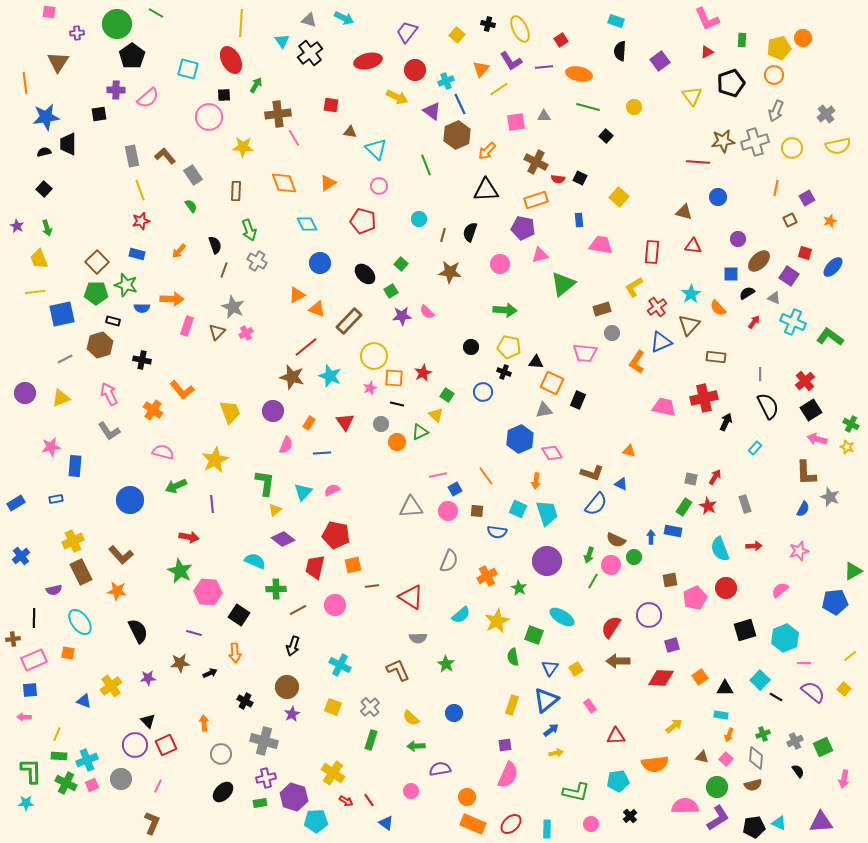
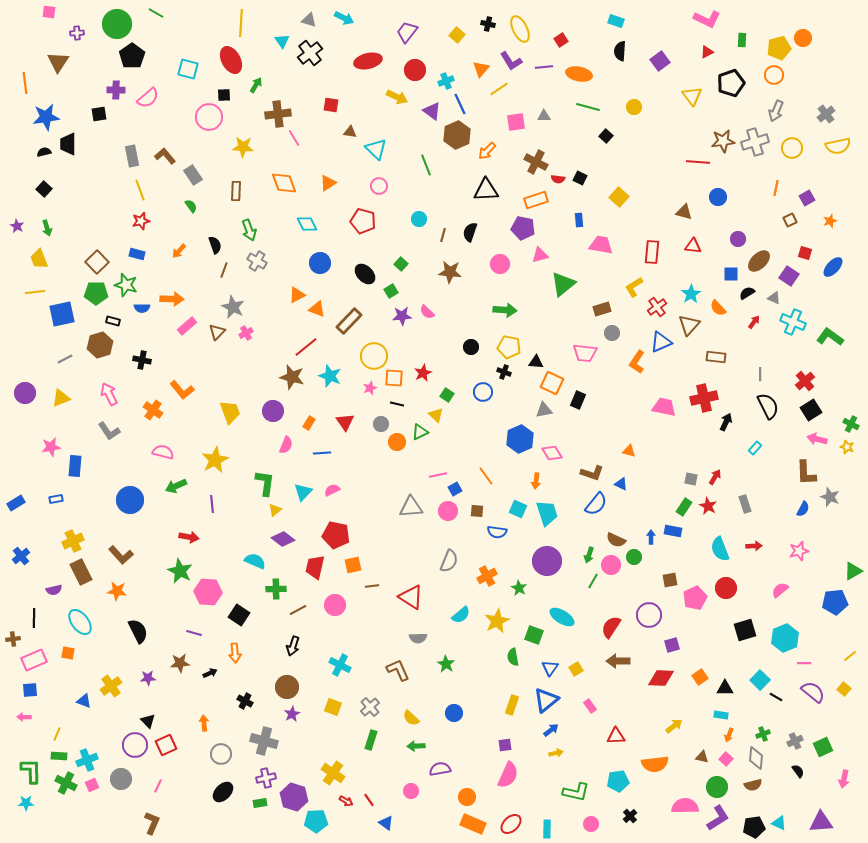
pink L-shape at (707, 19): rotated 40 degrees counterclockwise
pink rectangle at (187, 326): rotated 30 degrees clockwise
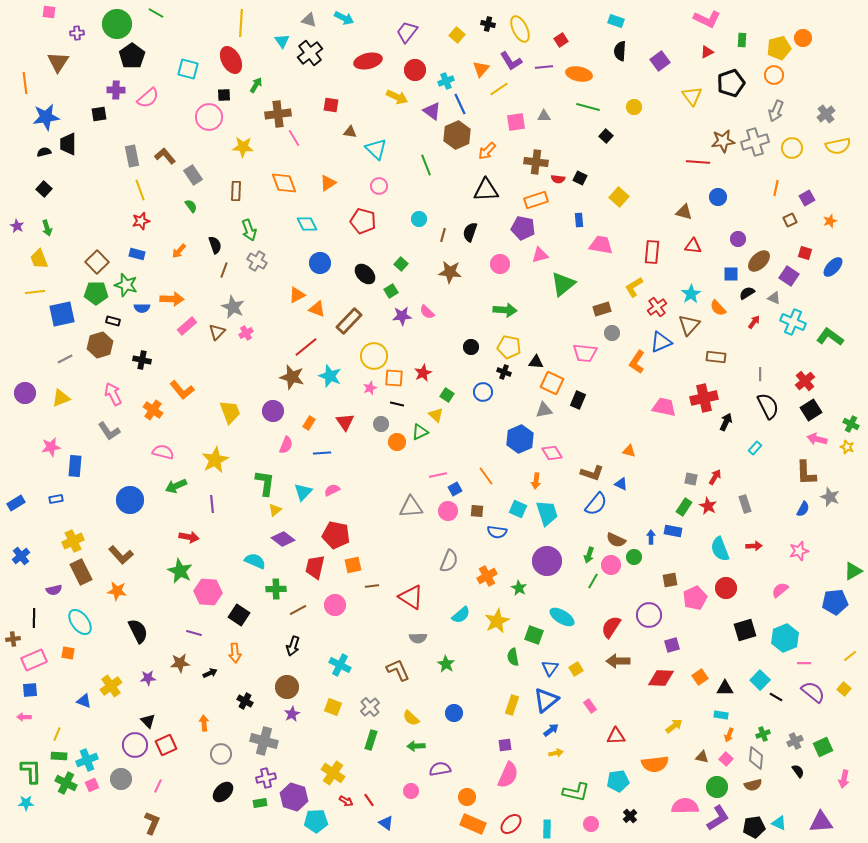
brown cross at (536, 162): rotated 20 degrees counterclockwise
pink arrow at (109, 394): moved 4 px right
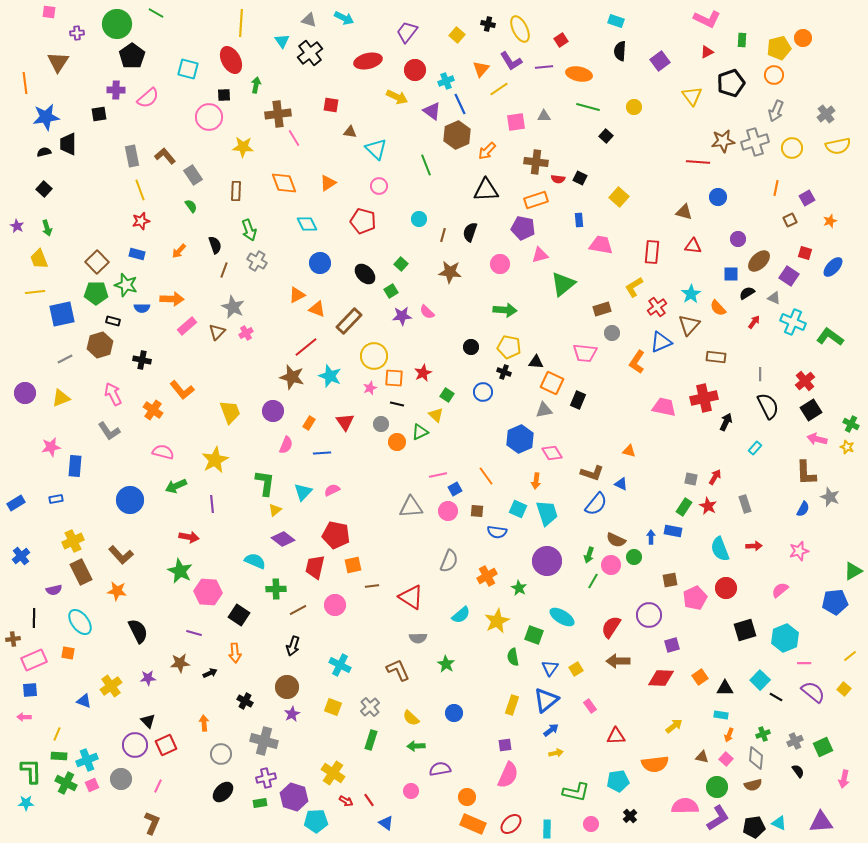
green arrow at (256, 85): rotated 21 degrees counterclockwise
